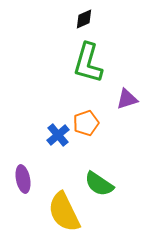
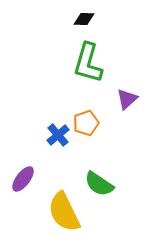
black diamond: rotated 25 degrees clockwise
purple triangle: rotated 25 degrees counterclockwise
purple ellipse: rotated 48 degrees clockwise
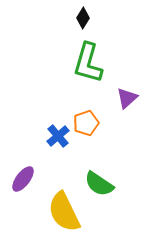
black diamond: moved 1 px left, 1 px up; rotated 60 degrees counterclockwise
purple triangle: moved 1 px up
blue cross: moved 1 px down
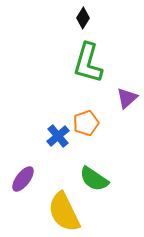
green semicircle: moved 5 px left, 5 px up
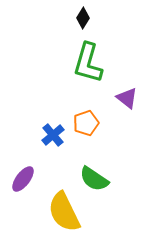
purple triangle: rotated 40 degrees counterclockwise
blue cross: moved 5 px left, 1 px up
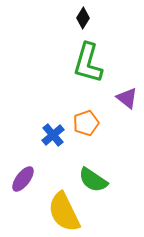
green semicircle: moved 1 px left, 1 px down
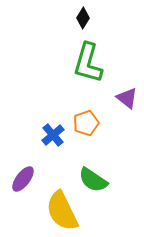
yellow semicircle: moved 2 px left, 1 px up
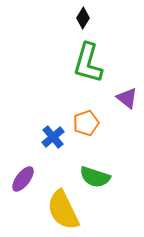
blue cross: moved 2 px down
green semicircle: moved 2 px right, 3 px up; rotated 16 degrees counterclockwise
yellow semicircle: moved 1 px right, 1 px up
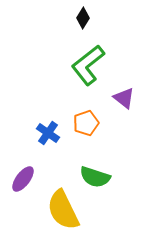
green L-shape: moved 2 px down; rotated 36 degrees clockwise
purple triangle: moved 3 px left
blue cross: moved 5 px left, 4 px up; rotated 15 degrees counterclockwise
